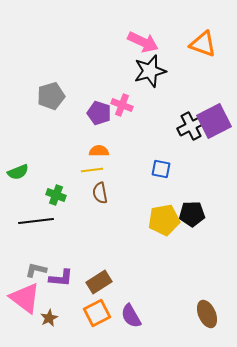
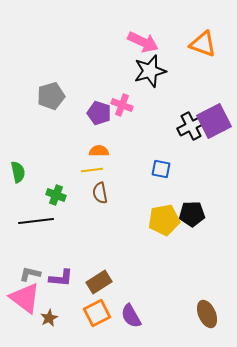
green semicircle: rotated 80 degrees counterclockwise
gray L-shape: moved 6 px left, 4 px down
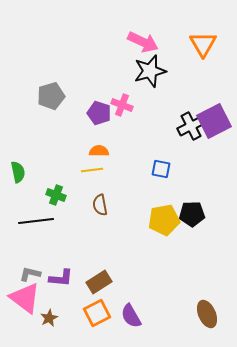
orange triangle: rotated 40 degrees clockwise
brown semicircle: moved 12 px down
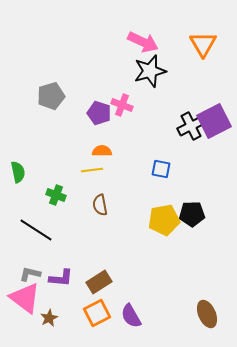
orange semicircle: moved 3 px right
black line: moved 9 px down; rotated 40 degrees clockwise
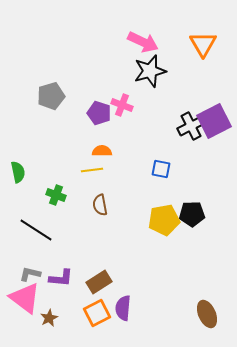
purple semicircle: moved 8 px left, 8 px up; rotated 35 degrees clockwise
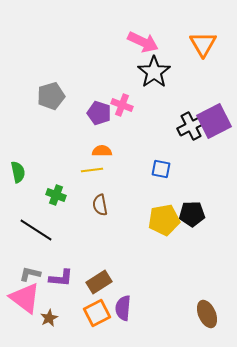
black star: moved 4 px right, 1 px down; rotated 20 degrees counterclockwise
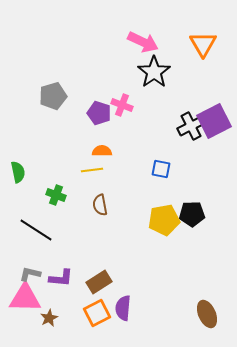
gray pentagon: moved 2 px right
pink triangle: rotated 36 degrees counterclockwise
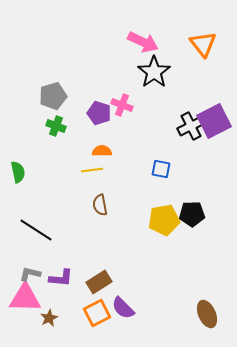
orange triangle: rotated 8 degrees counterclockwise
green cross: moved 69 px up
purple semicircle: rotated 50 degrees counterclockwise
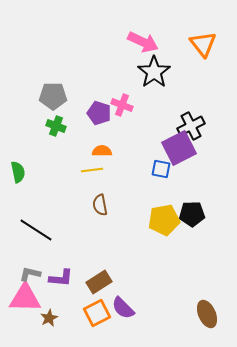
gray pentagon: rotated 16 degrees clockwise
purple square: moved 35 px left, 27 px down
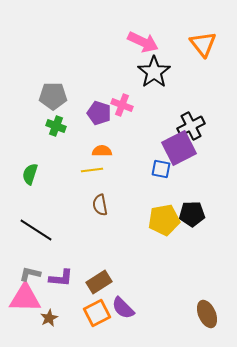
green semicircle: moved 12 px right, 2 px down; rotated 150 degrees counterclockwise
